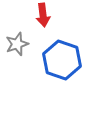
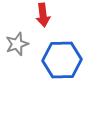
blue hexagon: rotated 21 degrees counterclockwise
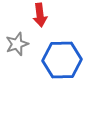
red arrow: moved 3 px left
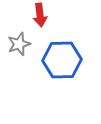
gray star: moved 2 px right
